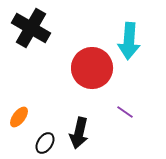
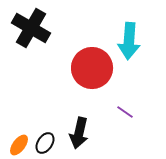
orange ellipse: moved 28 px down
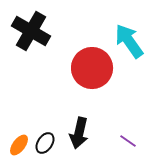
black cross: moved 3 px down
cyan arrow: rotated 141 degrees clockwise
purple line: moved 3 px right, 29 px down
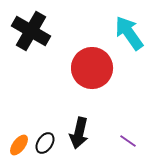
cyan arrow: moved 8 px up
